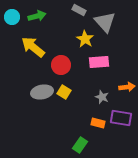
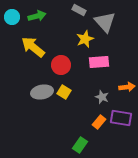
yellow star: rotated 18 degrees clockwise
orange rectangle: moved 1 px right, 1 px up; rotated 64 degrees counterclockwise
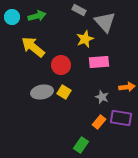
green rectangle: moved 1 px right
